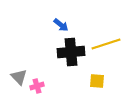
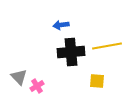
blue arrow: rotated 133 degrees clockwise
yellow line: moved 1 px right, 2 px down; rotated 8 degrees clockwise
pink cross: rotated 16 degrees counterclockwise
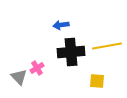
pink cross: moved 18 px up
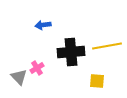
blue arrow: moved 18 px left
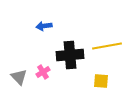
blue arrow: moved 1 px right, 1 px down
black cross: moved 1 px left, 3 px down
pink cross: moved 6 px right, 4 px down
yellow square: moved 4 px right
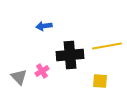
pink cross: moved 1 px left, 1 px up
yellow square: moved 1 px left
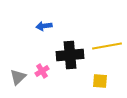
gray triangle: moved 1 px left; rotated 30 degrees clockwise
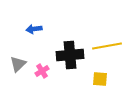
blue arrow: moved 10 px left, 3 px down
gray triangle: moved 13 px up
yellow square: moved 2 px up
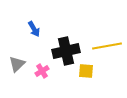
blue arrow: rotated 112 degrees counterclockwise
black cross: moved 4 px left, 4 px up; rotated 8 degrees counterclockwise
gray triangle: moved 1 px left
yellow square: moved 14 px left, 8 px up
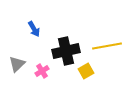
yellow square: rotated 35 degrees counterclockwise
